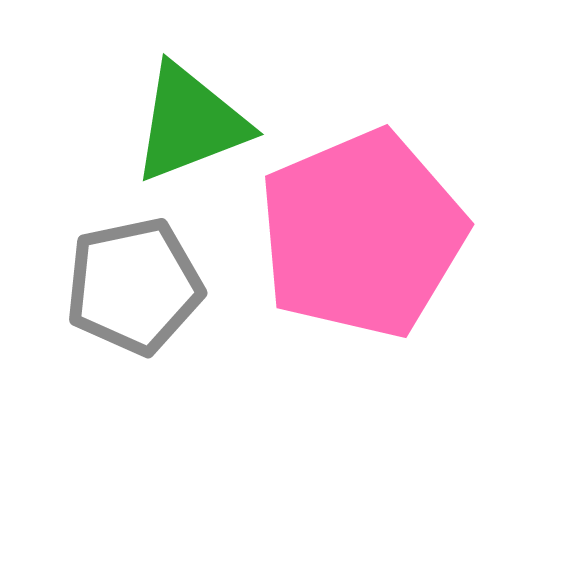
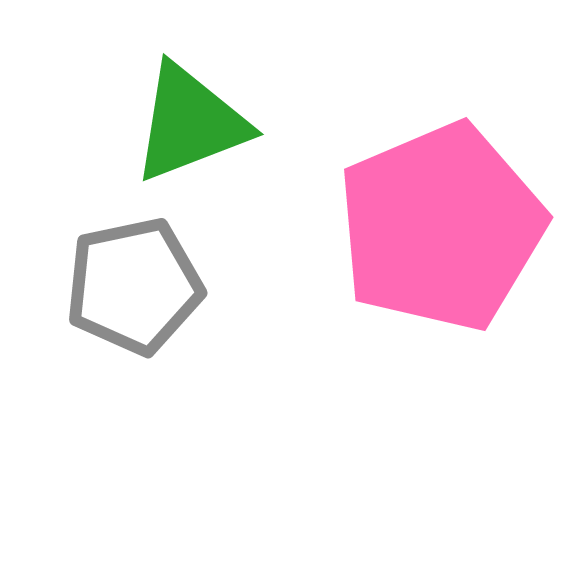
pink pentagon: moved 79 px right, 7 px up
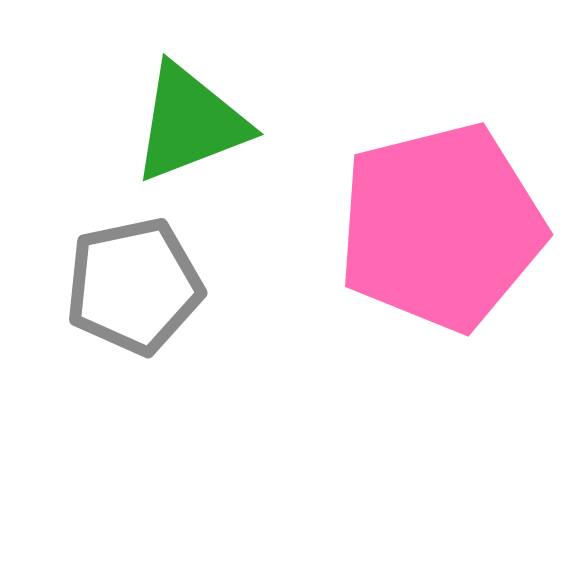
pink pentagon: rotated 9 degrees clockwise
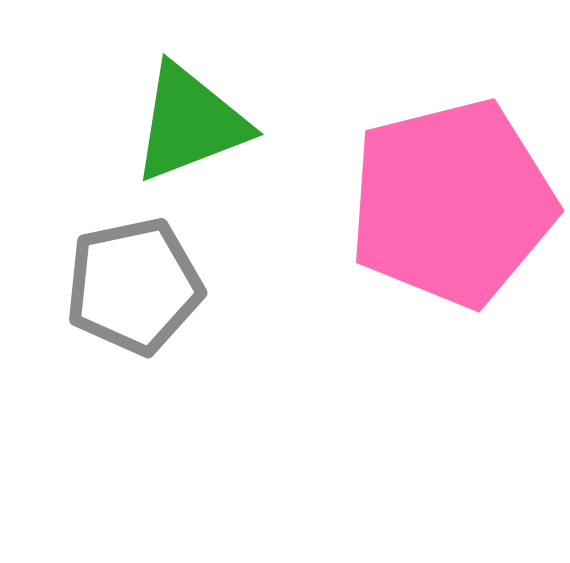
pink pentagon: moved 11 px right, 24 px up
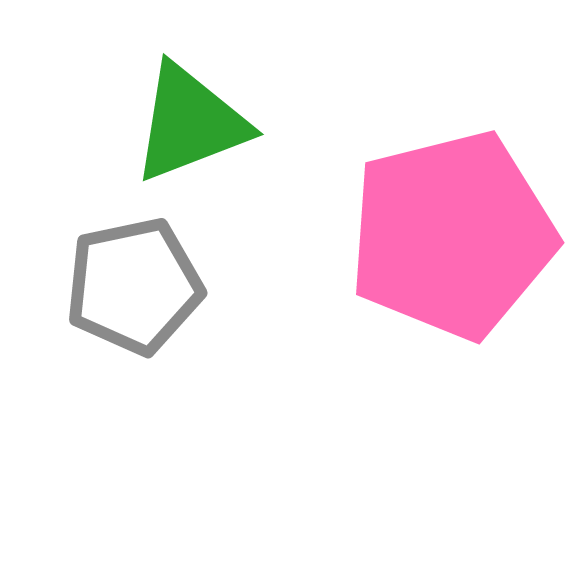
pink pentagon: moved 32 px down
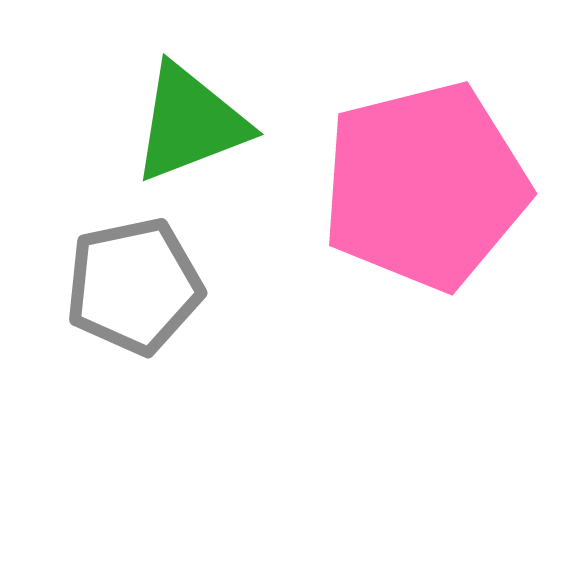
pink pentagon: moved 27 px left, 49 px up
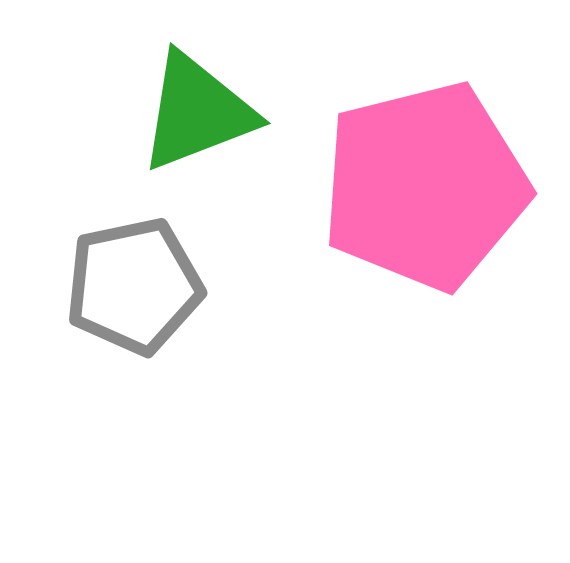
green triangle: moved 7 px right, 11 px up
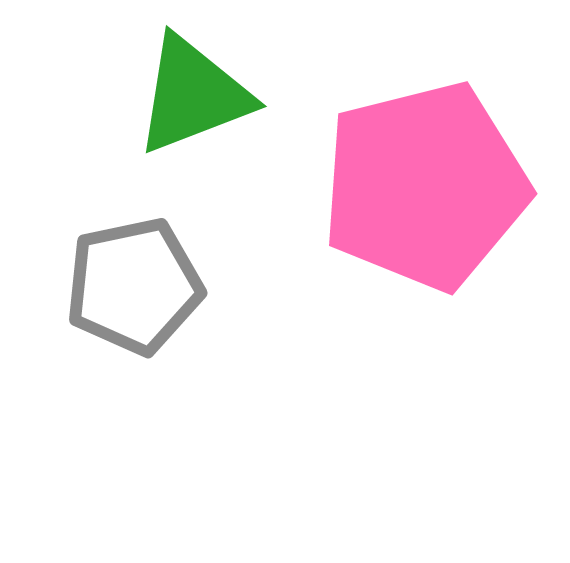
green triangle: moved 4 px left, 17 px up
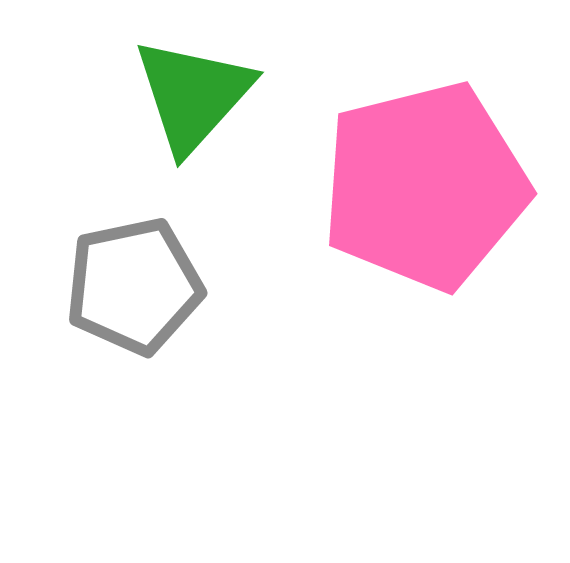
green triangle: rotated 27 degrees counterclockwise
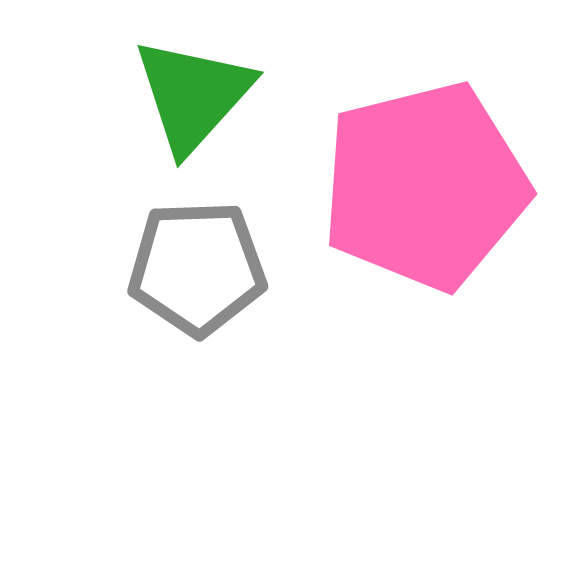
gray pentagon: moved 63 px right, 18 px up; rotated 10 degrees clockwise
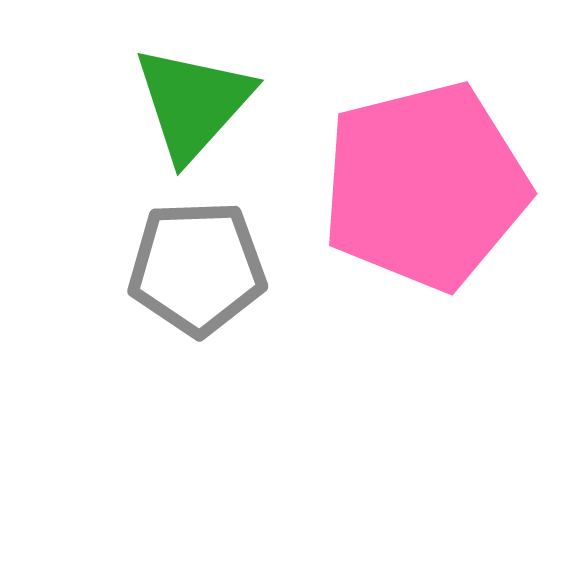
green triangle: moved 8 px down
